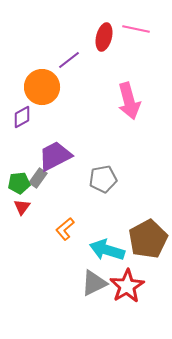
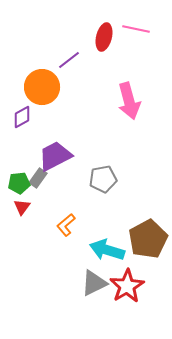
orange L-shape: moved 1 px right, 4 px up
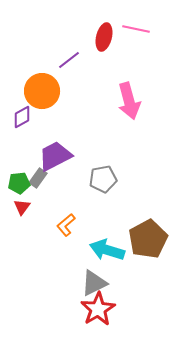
orange circle: moved 4 px down
red star: moved 29 px left, 23 px down
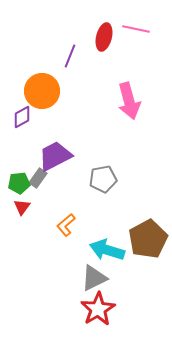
purple line: moved 1 px right, 4 px up; rotated 30 degrees counterclockwise
gray triangle: moved 5 px up
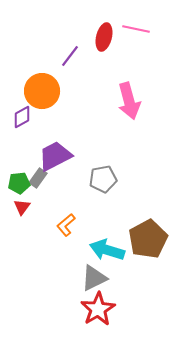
purple line: rotated 15 degrees clockwise
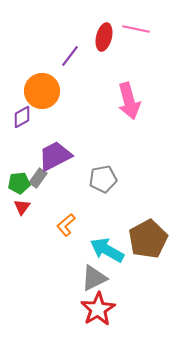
cyan arrow: rotated 12 degrees clockwise
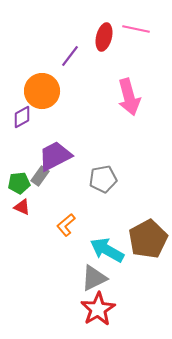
pink arrow: moved 4 px up
gray rectangle: moved 2 px right, 2 px up
red triangle: rotated 42 degrees counterclockwise
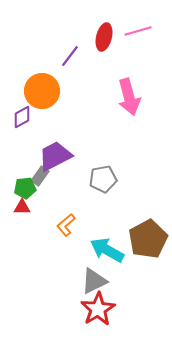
pink line: moved 2 px right, 2 px down; rotated 28 degrees counterclockwise
green pentagon: moved 6 px right, 5 px down
red triangle: rotated 24 degrees counterclockwise
gray triangle: moved 3 px down
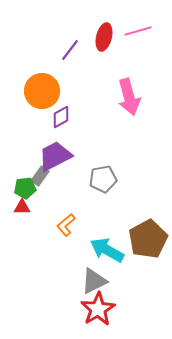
purple line: moved 6 px up
purple diamond: moved 39 px right
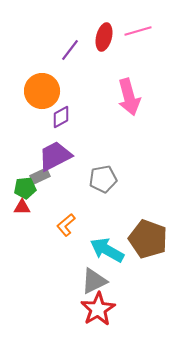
gray rectangle: rotated 30 degrees clockwise
brown pentagon: rotated 24 degrees counterclockwise
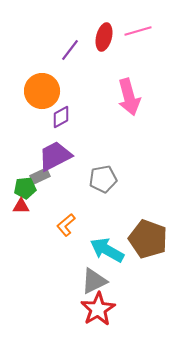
red triangle: moved 1 px left, 1 px up
